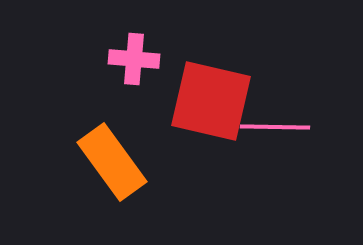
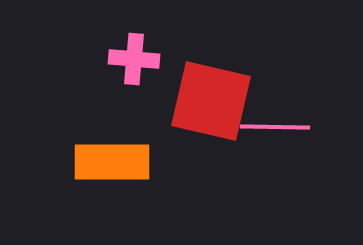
orange rectangle: rotated 54 degrees counterclockwise
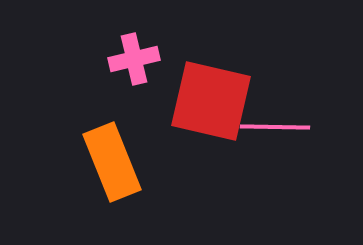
pink cross: rotated 18 degrees counterclockwise
orange rectangle: rotated 68 degrees clockwise
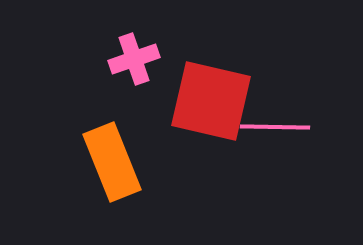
pink cross: rotated 6 degrees counterclockwise
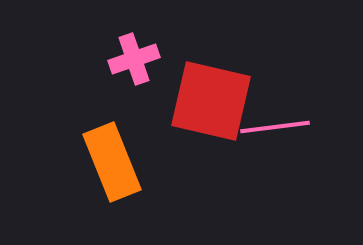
pink line: rotated 8 degrees counterclockwise
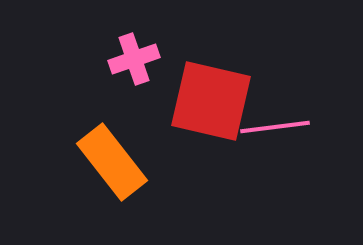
orange rectangle: rotated 16 degrees counterclockwise
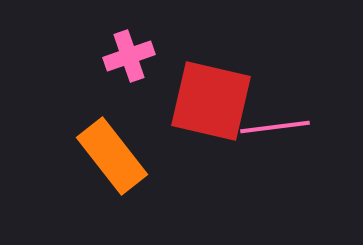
pink cross: moved 5 px left, 3 px up
orange rectangle: moved 6 px up
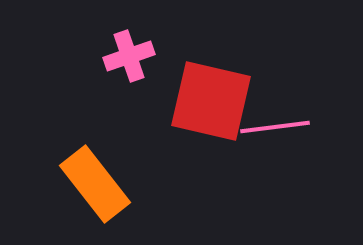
orange rectangle: moved 17 px left, 28 px down
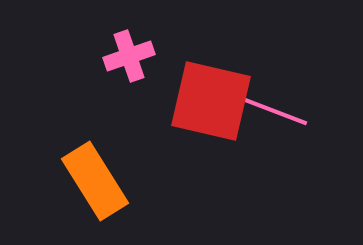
pink line: moved 1 px left, 16 px up; rotated 28 degrees clockwise
orange rectangle: moved 3 px up; rotated 6 degrees clockwise
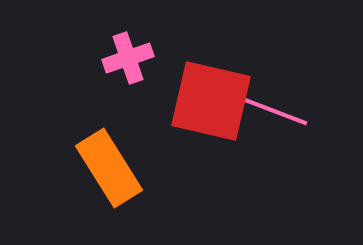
pink cross: moved 1 px left, 2 px down
orange rectangle: moved 14 px right, 13 px up
